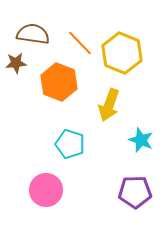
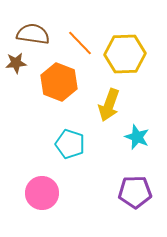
yellow hexagon: moved 3 px right, 1 px down; rotated 24 degrees counterclockwise
cyan star: moved 4 px left, 3 px up
pink circle: moved 4 px left, 3 px down
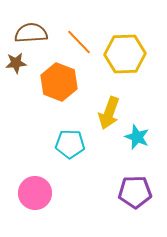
brown semicircle: moved 2 px left, 1 px up; rotated 12 degrees counterclockwise
orange line: moved 1 px left, 1 px up
yellow arrow: moved 8 px down
cyan pentagon: rotated 16 degrees counterclockwise
pink circle: moved 7 px left
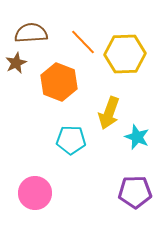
orange line: moved 4 px right
brown star: rotated 20 degrees counterclockwise
cyan pentagon: moved 1 px right, 4 px up
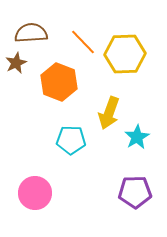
cyan star: rotated 20 degrees clockwise
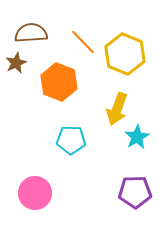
yellow hexagon: rotated 24 degrees clockwise
yellow arrow: moved 8 px right, 4 px up
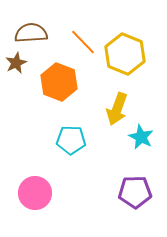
cyan star: moved 4 px right; rotated 15 degrees counterclockwise
